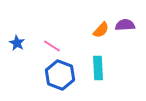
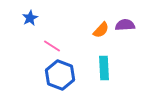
blue star: moved 13 px right, 25 px up; rotated 14 degrees clockwise
cyan rectangle: moved 6 px right
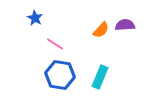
blue star: moved 5 px right; rotated 14 degrees counterclockwise
pink line: moved 3 px right, 2 px up
cyan rectangle: moved 4 px left, 9 px down; rotated 25 degrees clockwise
blue hexagon: rotated 12 degrees counterclockwise
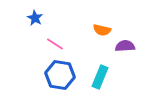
purple semicircle: moved 21 px down
orange semicircle: moved 1 px right; rotated 60 degrees clockwise
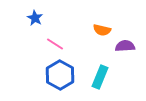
blue hexagon: rotated 20 degrees clockwise
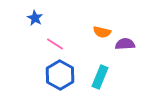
orange semicircle: moved 2 px down
purple semicircle: moved 2 px up
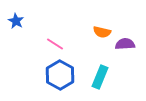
blue star: moved 19 px left, 3 px down
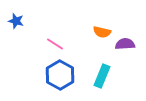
blue star: rotated 14 degrees counterclockwise
cyan rectangle: moved 2 px right, 1 px up
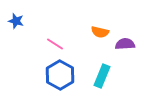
orange semicircle: moved 2 px left
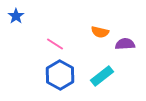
blue star: moved 5 px up; rotated 21 degrees clockwise
cyan rectangle: rotated 30 degrees clockwise
